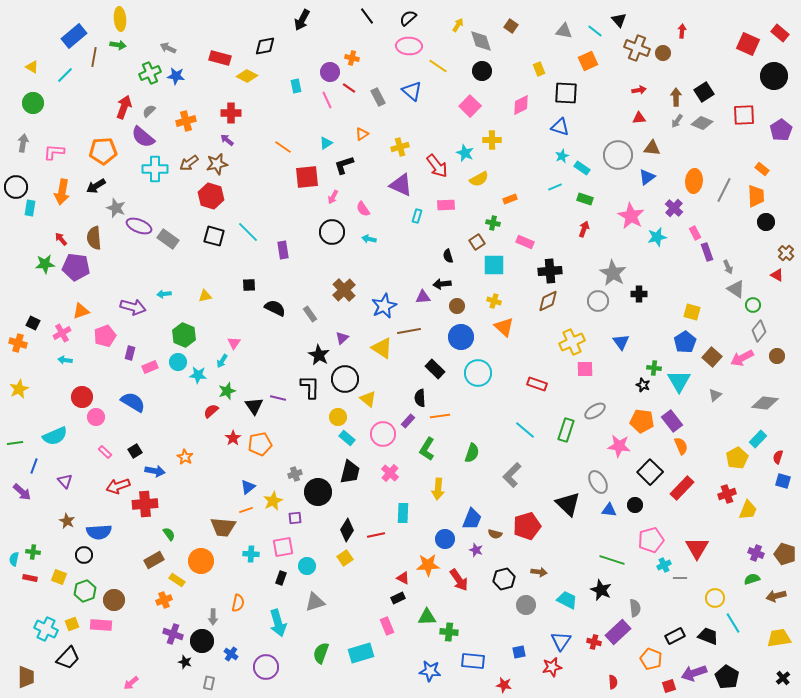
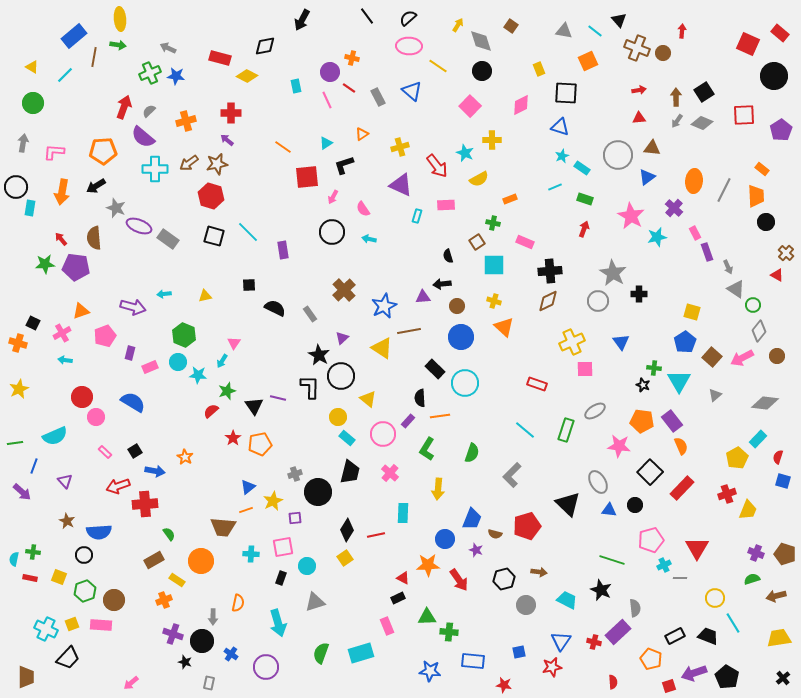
cyan circle at (478, 373): moved 13 px left, 10 px down
black circle at (345, 379): moved 4 px left, 3 px up
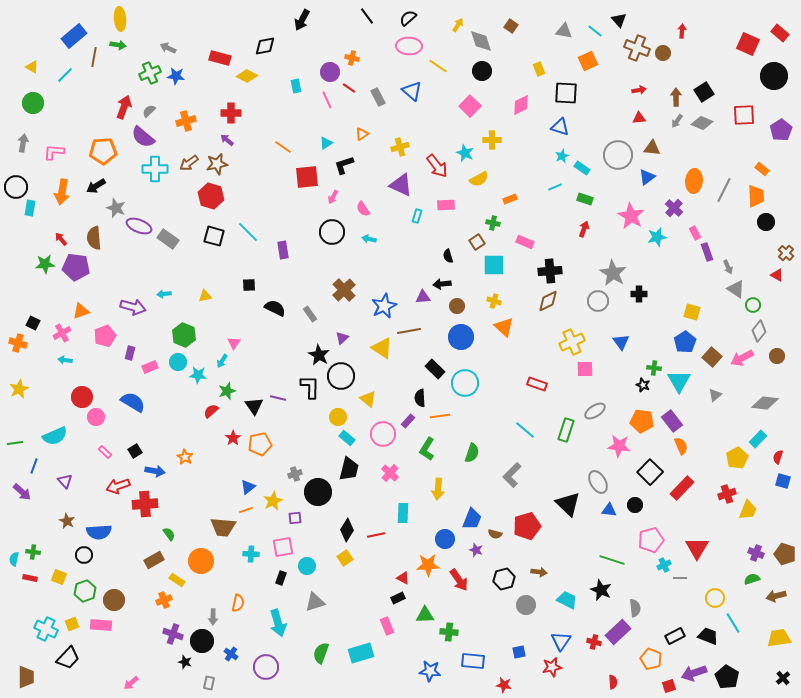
black trapezoid at (350, 472): moved 1 px left, 3 px up
green triangle at (427, 617): moved 2 px left, 2 px up
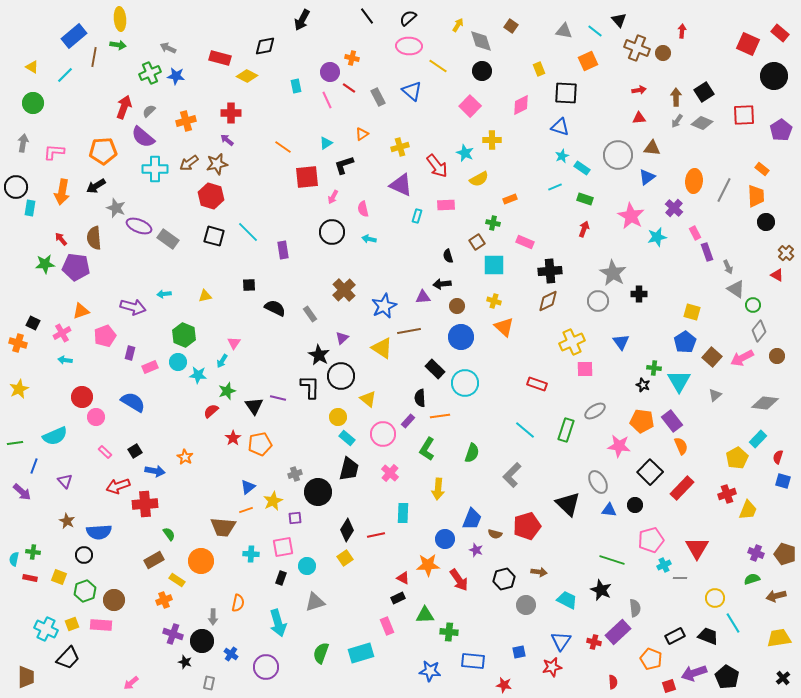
pink semicircle at (363, 209): rotated 21 degrees clockwise
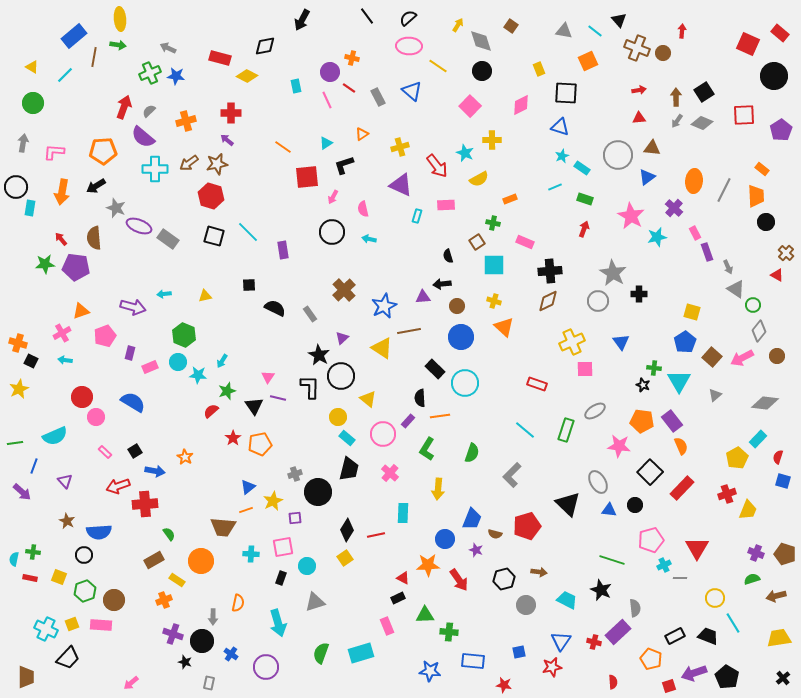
black square at (33, 323): moved 2 px left, 38 px down
pink triangle at (234, 343): moved 34 px right, 34 px down
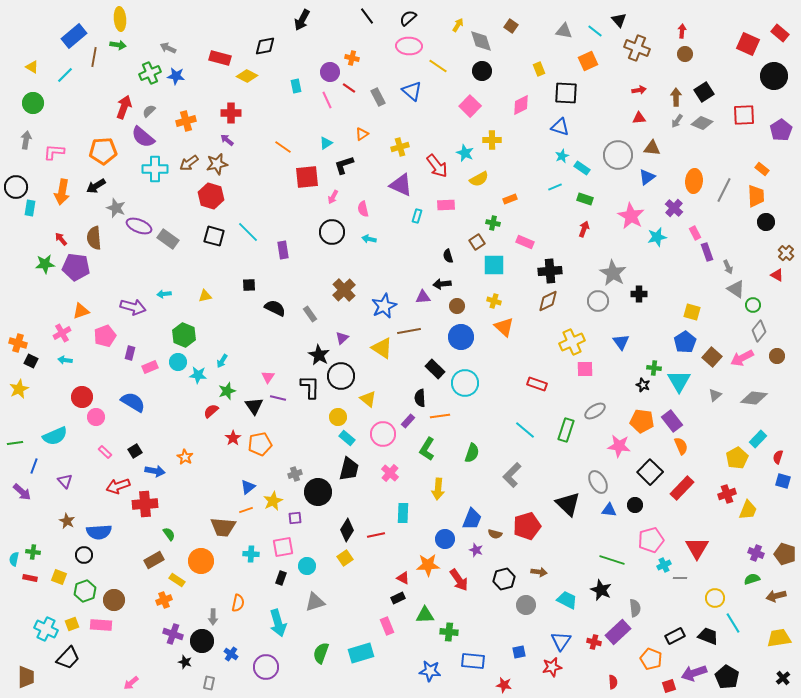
brown circle at (663, 53): moved 22 px right, 1 px down
gray arrow at (23, 143): moved 3 px right, 3 px up
gray diamond at (765, 403): moved 11 px left, 5 px up
